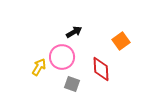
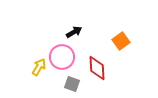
red diamond: moved 4 px left, 1 px up
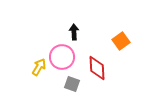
black arrow: rotated 63 degrees counterclockwise
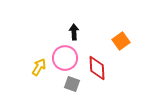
pink circle: moved 3 px right, 1 px down
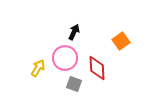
black arrow: rotated 28 degrees clockwise
yellow arrow: moved 1 px left, 1 px down
gray square: moved 2 px right
